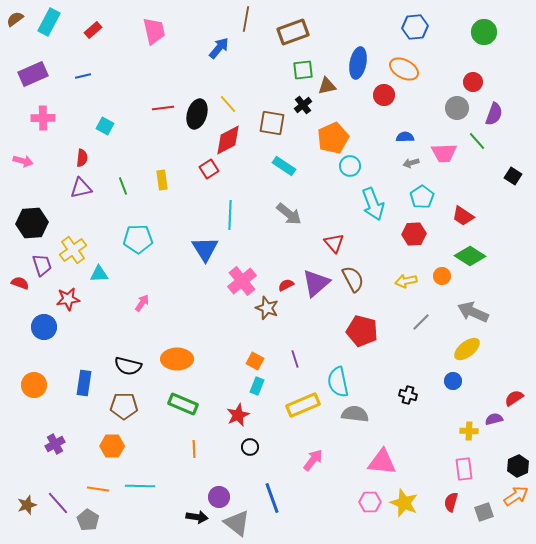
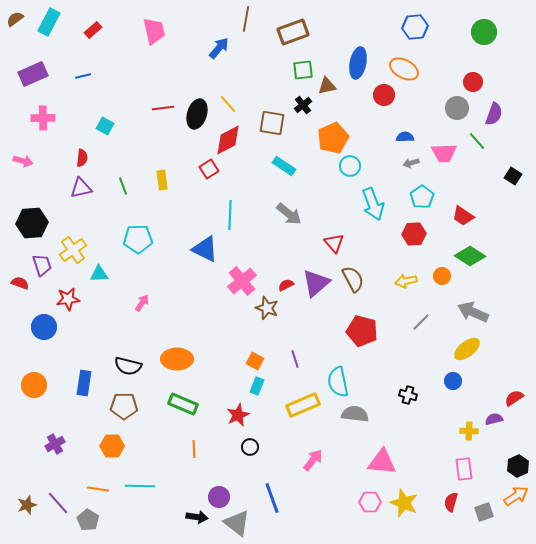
blue triangle at (205, 249): rotated 32 degrees counterclockwise
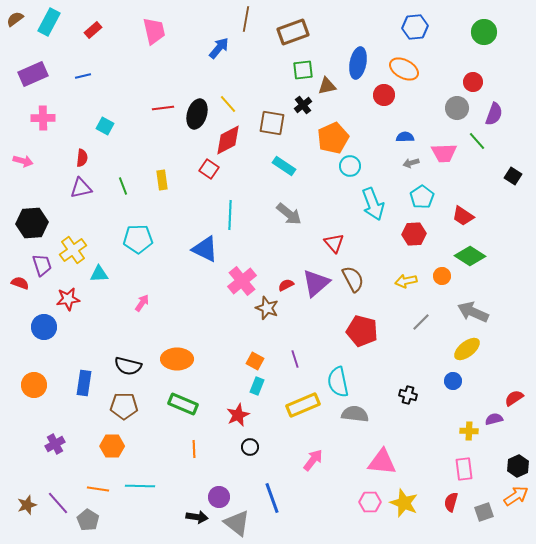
red square at (209, 169): rotated 24 degrees counterclockwise
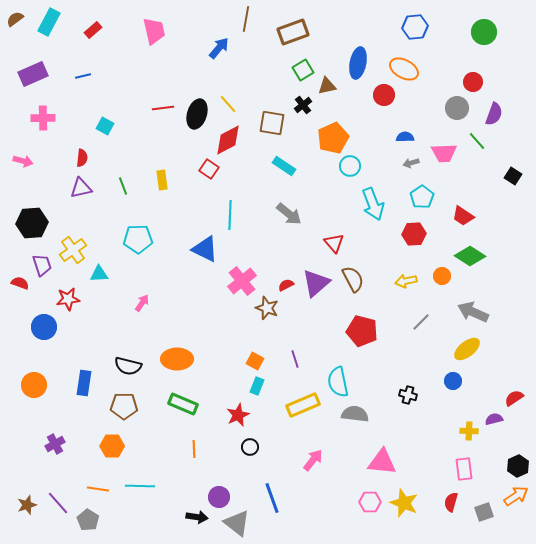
green square at (303, 70): rotated 25 degrees counterclockwise
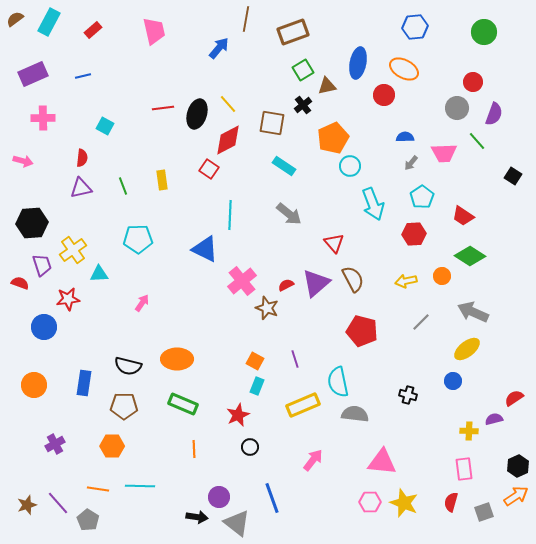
gray arrow at (411, 163): rotated 35 degrees counterclockwise
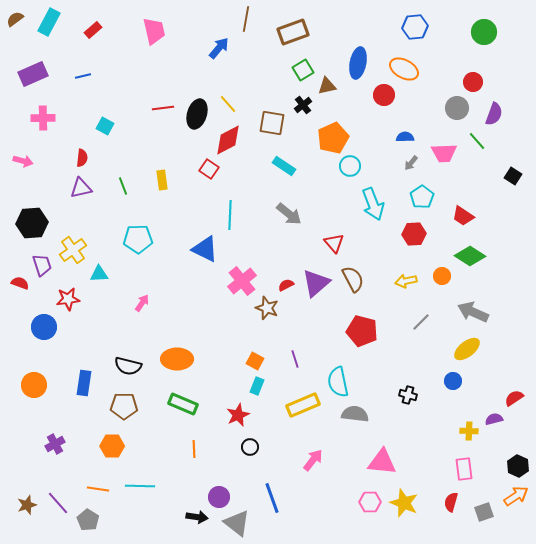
black hexagon at (518, 466): rotated 10 degrees counterclockwise
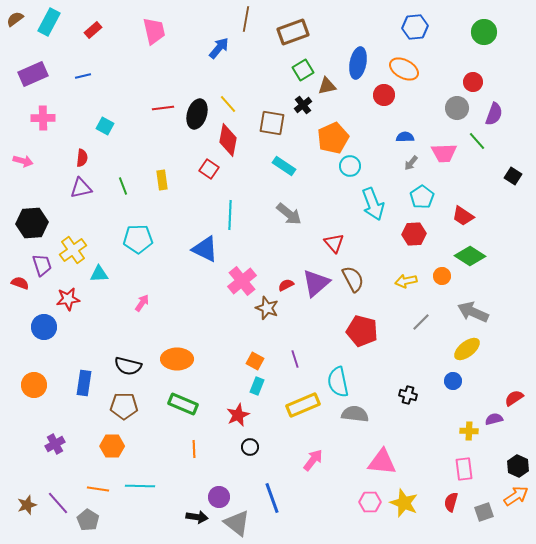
red diamond at (228, 140): rotated 52 degrees counterclockwise
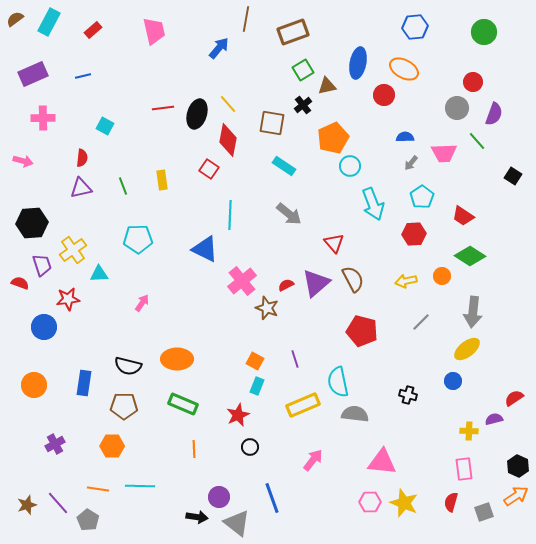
gray arrow at (473, 312): rotated 108 degrees counterclockwise
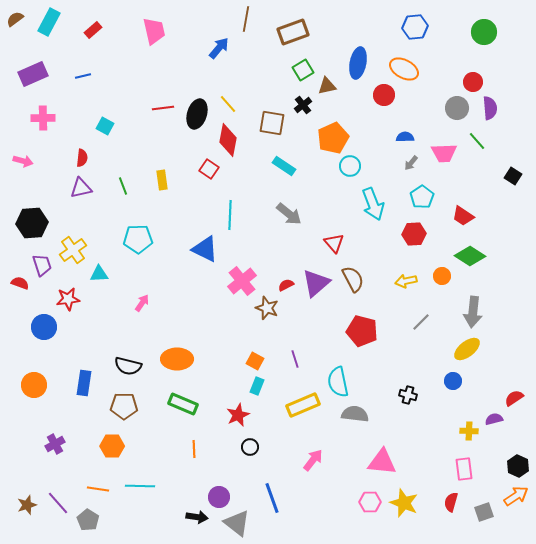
purple semicircle at (494, 114): moved 4 px left, 6 px up; rotated 25 degrees counterclockwise
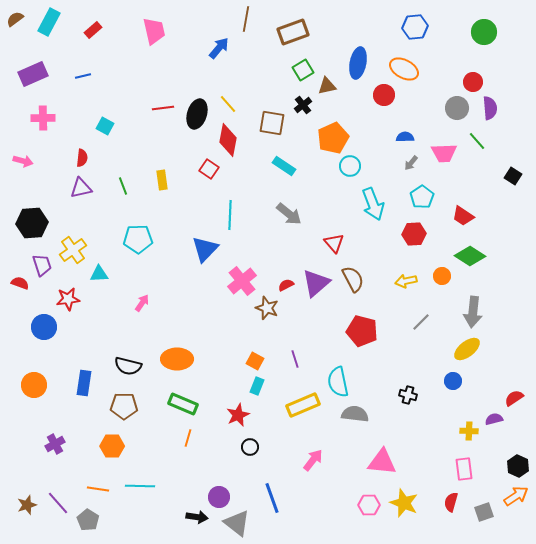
blue triangle at (205, 249): rotated 48 degrees clockwise
orange line at (194, 449): moved 6 px left, 11 px up; rotated 18 degrees clockwise
pink hexagon at (370, 502): moved 1 px left, 3 px down
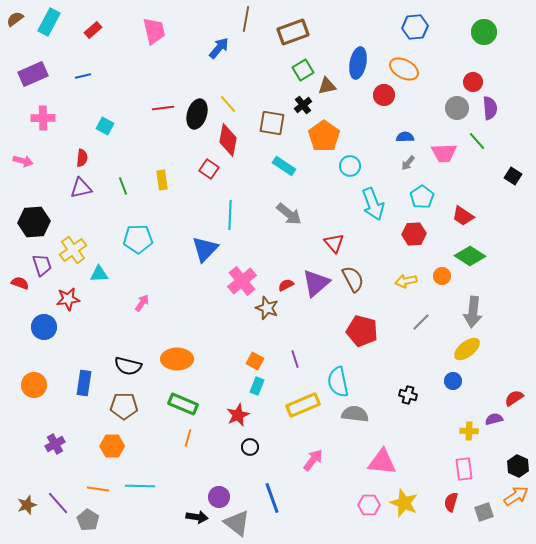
orange pentagon at (333, 138): moved 9 px left, 2 px up; rotated 12 degrees counterclockwise
gray arrow at (411, 163): moved 3 px left
black hexagon at (32, 223): moved 2 px right, 1 px up
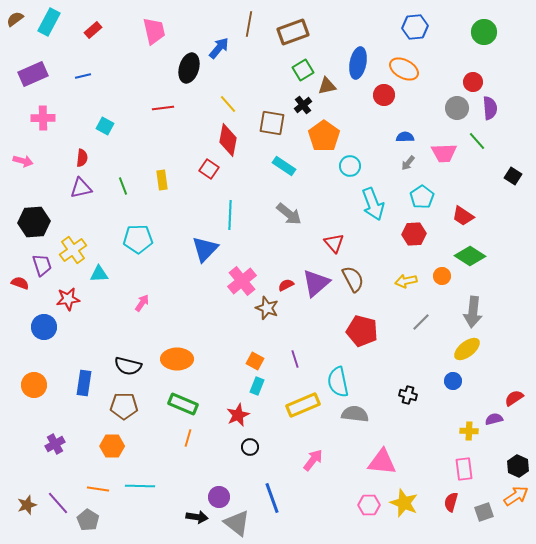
brown line at (246, 19): moved 3 px right, 5 px down
black ellipse at (197, 114): moved 8 px left, 46 px up
